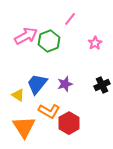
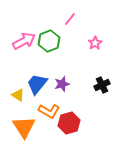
pink arrow: moved 2 px left, 5 px down
purple star: moved 3 px left
red hexagon: rotated 15 degrees clockwise
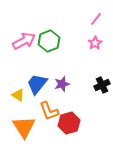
pink line: moved 26 px right
orange L-shape: rotated 40 degrees clockwise
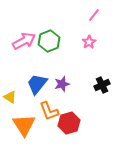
pink line: moved 2 px left, 4 px up
pink star: moved 6 px left, 1 px up
yellow triangle: moved 8 px left, 2 px down
orange triangle: moved 2 px up
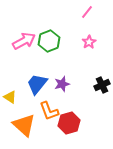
pink line: moved 7 px left, 3 px up
orange triangle: rotated 15 degrees counterclockwise
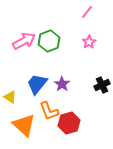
purple star: rotated 21 degrees counterclockwise
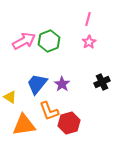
pink line: moved 1 px right, 7 px down; rotated 24 degrees counterclockwise
black cross: moved 3 px up
orange triangle: rotated 50 degrees counterclockwise
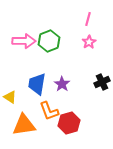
pink arrow: rotated 30 degrees clockwise
blue trapezoid: rotated 30 degrees counterclockwise
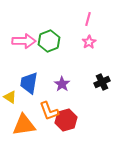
blue trapezoid: moved 8 px left, 1 px up
red hexagon: moved 3 px left, 3 px up
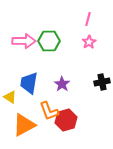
green hexagon: rotated 20 degrees clockwise
black cross: rotated 14 degrees clockwise
orange triangle: rotated 20 degrees counterclockwise
